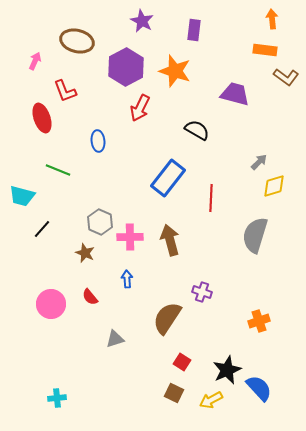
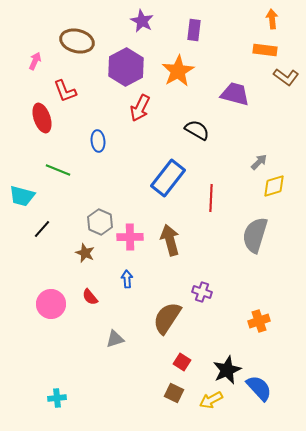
orange star: moved 3 px right; rotated 24 degrees clockwise
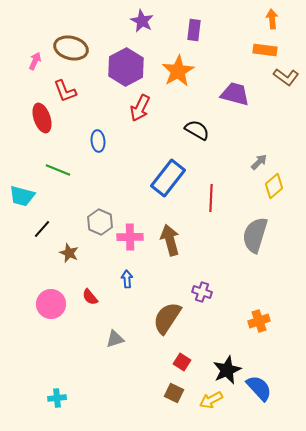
brown ellipse: moved 6 px left, 7 px down
yellow diamond: rotated 25 degrees counterclockwise
brown star: moved 16 px left
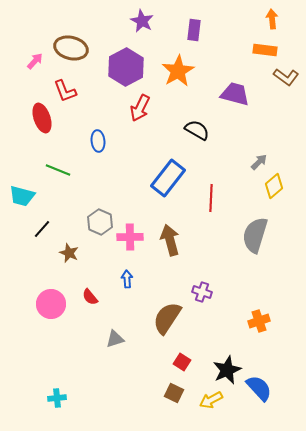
pink arrow: rotated 18 degrees clockwise
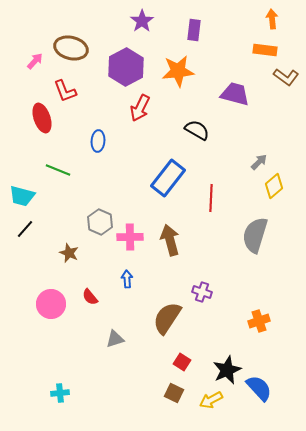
purple star: rotated 10 degrees clockwise
orange star: rotated 24 degrees clockwise
blue ellipse: rotated 10 degrees clockwise
black line: moved 17 px left
cyan cross: moved 3 px right, 5 px up
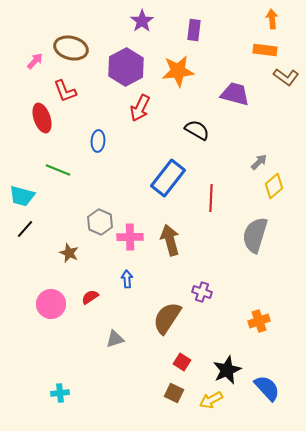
red semicircle: rotated 96 degrees clockwise
blue semicircle: moved 8 px right
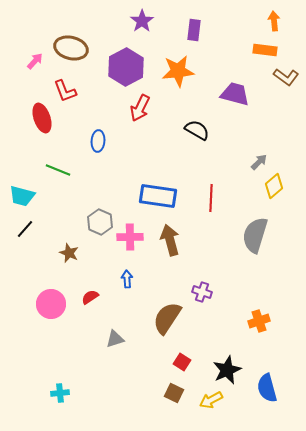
orange arrow: moved 2 px right, 2 px down
blue rectangle: moved 10 px left, 18 px down; rotated 60 degrees clockwise
blue semicircle: rotated 152 degrees counterclockwise
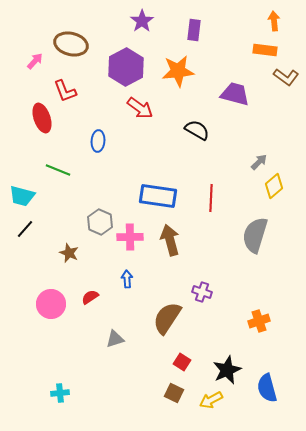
brown ellipse: moved 4 px up
red arrow: rotated 80 degrees counterclockwise
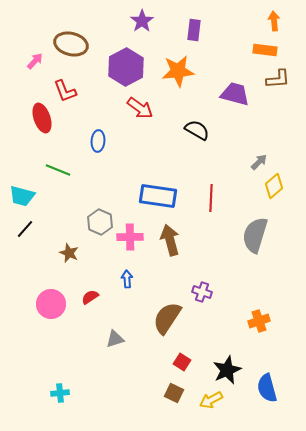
brown L-shape: moved 8 px left, 2 px down; rotated 40 degrees counterclockwise
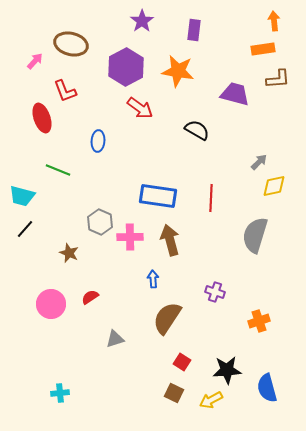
orange rectangle: moved 2 px left, 1 px up; rotated 15 degrees counterclockwise
orange star: rotated 16 degrees clockwise
yellow diamond: rotated 30 degrees clockwise
blue arrow: moved 26 px right
purple cross: moved 13 px right
black star: rotated 20 degrees clockwise
